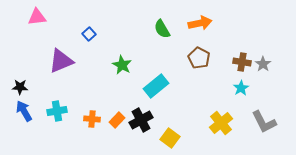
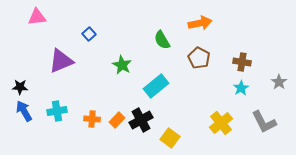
green semicircle: moved 11 px down
gray star: moved 16 px right, 18 px down
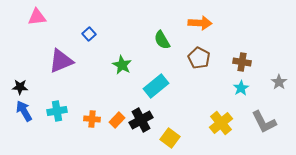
orange arrow: rotated 15 degrees clockwise
